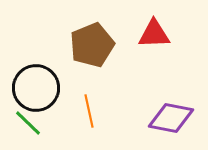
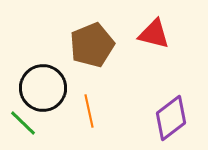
red triangle: rotated 16 degrees clockwise
black circle: moved 7 px right
purple diamond: rotated 48 degrees counterclockwise
green line: moved 5 px left
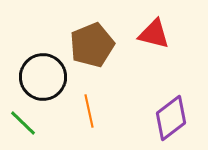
black circle: moved 11 px up
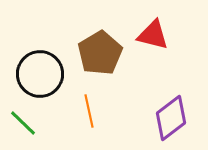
red triangle: moved 1 px left, 1 px down
brown pentagon: moved 8 px right, 8 px down; rotated 9 degrees counterclockwise
black circle: moved 3 px left, 3 px up
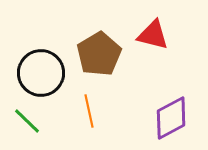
brown pentagon: moved 1 px left, 1 px down
black circle: moved 1 px right, 1 px up
purple diamond: rotated 9 degrees clockwise
green line: moved 4 px right, 2 px up
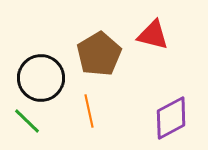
black circle: moved 5 px down
